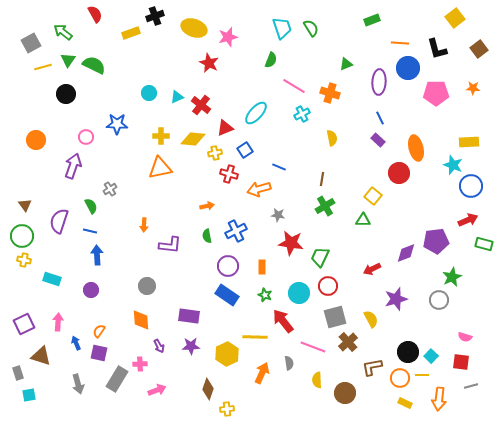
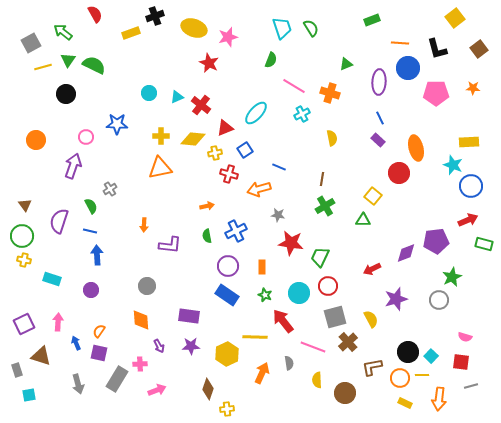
gray rectangle at (18, 373): moved 1 px left, 3 px up
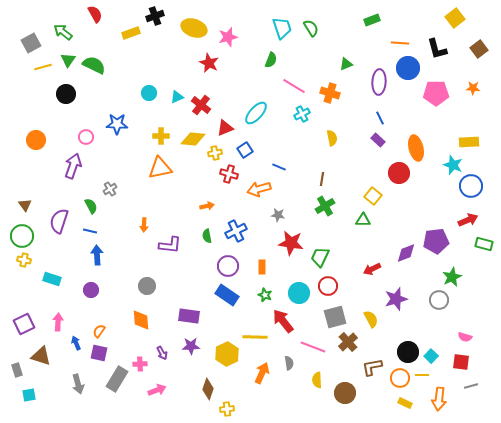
purple arrow at (159, 346): moved 3 px right, 7 px down
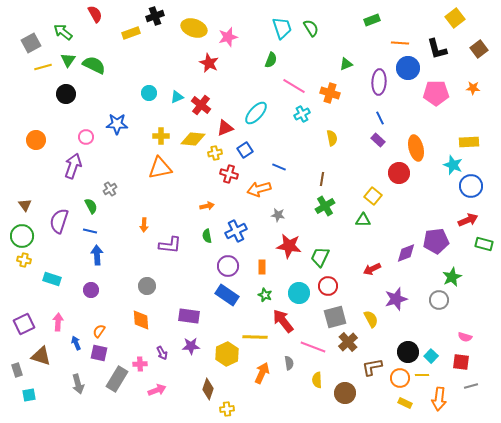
red star at (291, 243): moved 2 px left, 3 px down
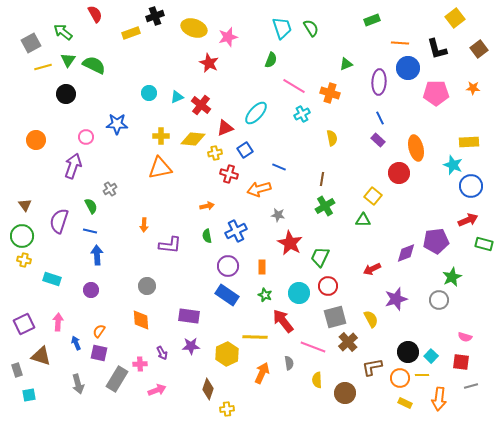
red star at (289, 246): moved 1 px right, 3 px up; rotated 20 degrees clockwise
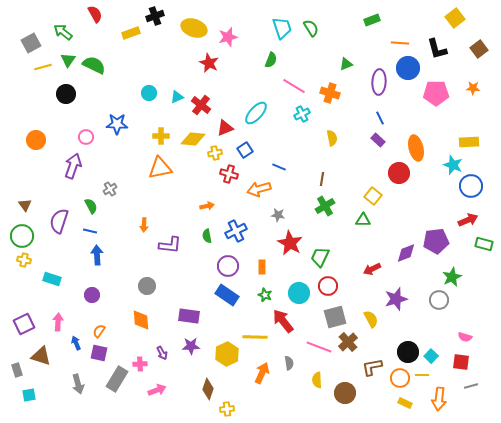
purple circle at (91, 290): moved 1 px right, 5 px down
pink line at (313, 347): moved 6 px right
